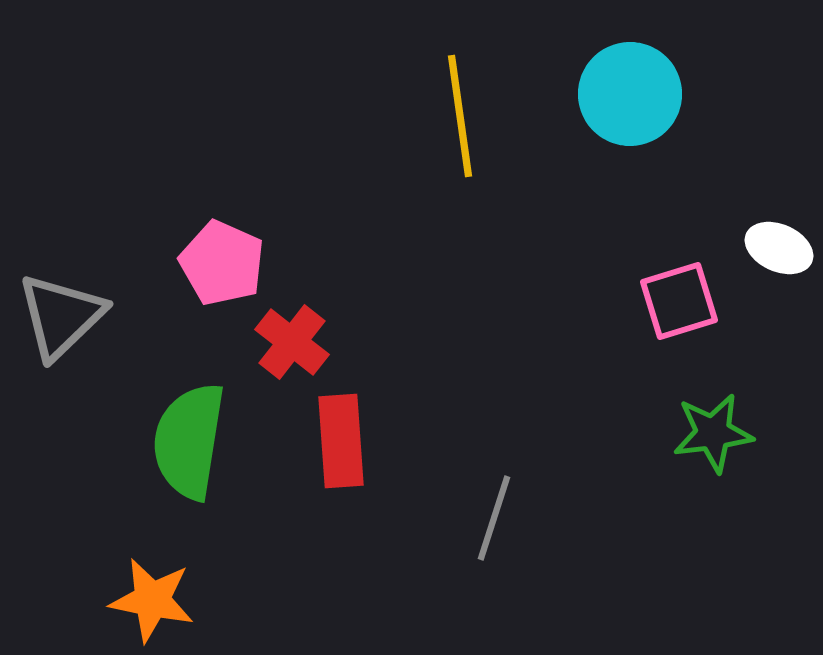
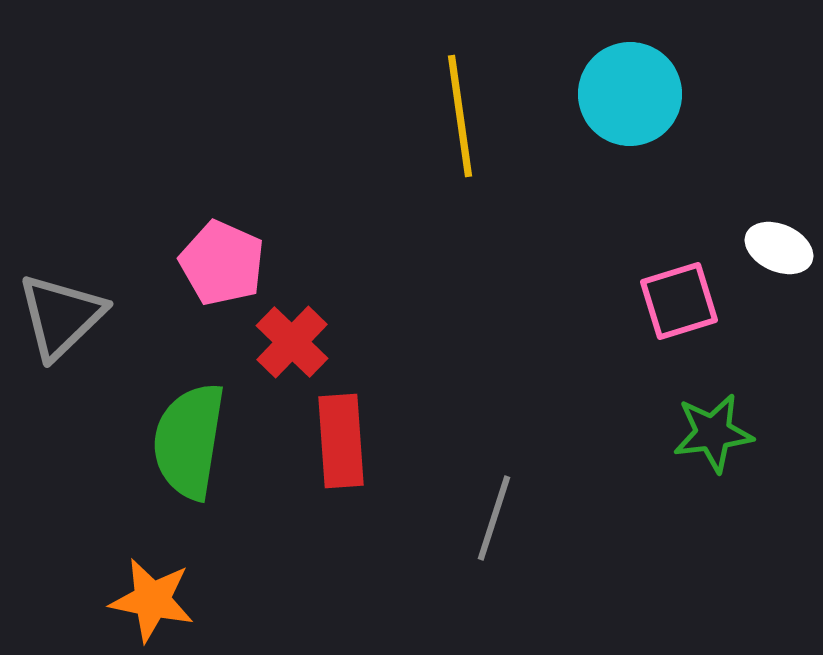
red cross: rotated 6 degrees clockwise
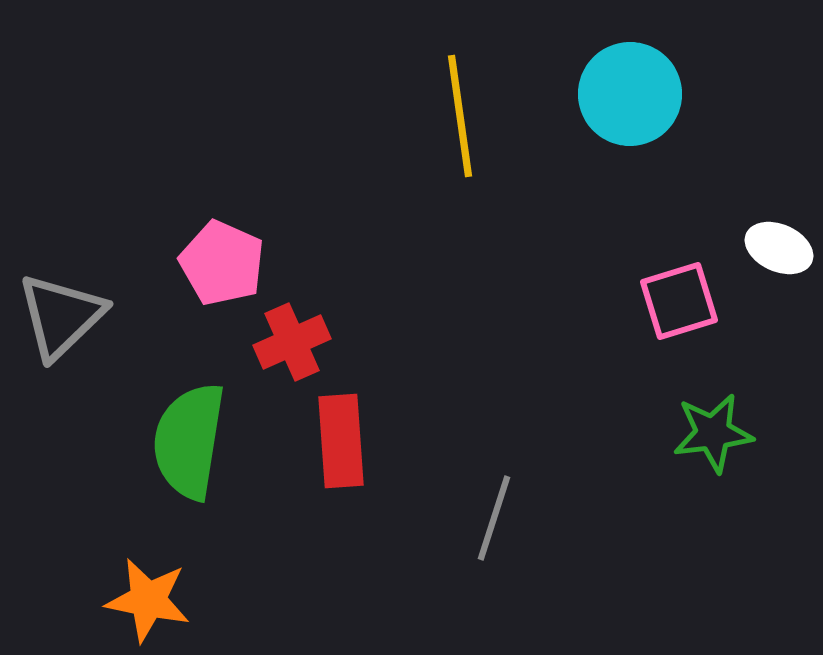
red cross: rotated 22 degrees clockwise
orange star: moved 4 px left
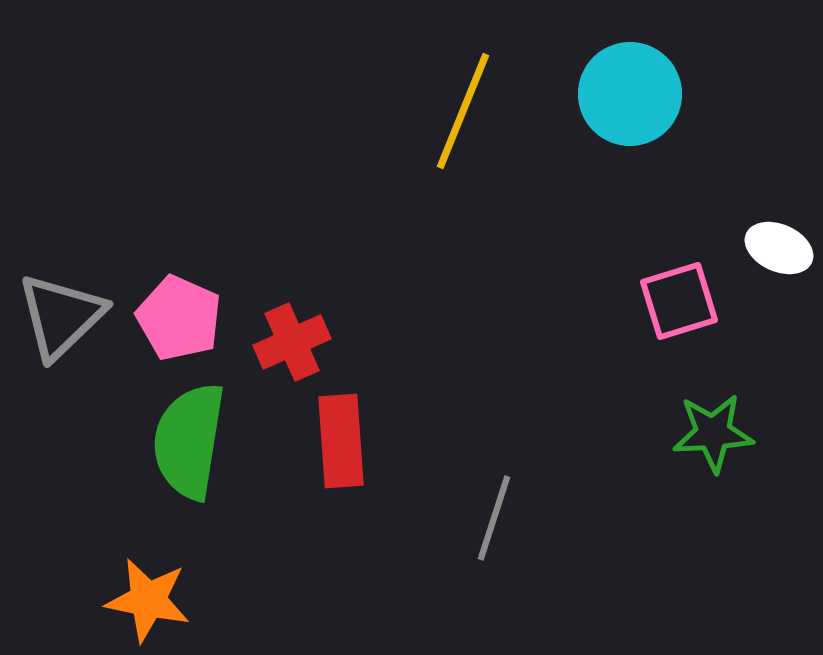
yellow line: moved 3 px right, 5 px up; rotated 30 degrees clockwise
pink pentagon: moved 43 px left, 55 px down
green star: rotated 4 degrees clockwise
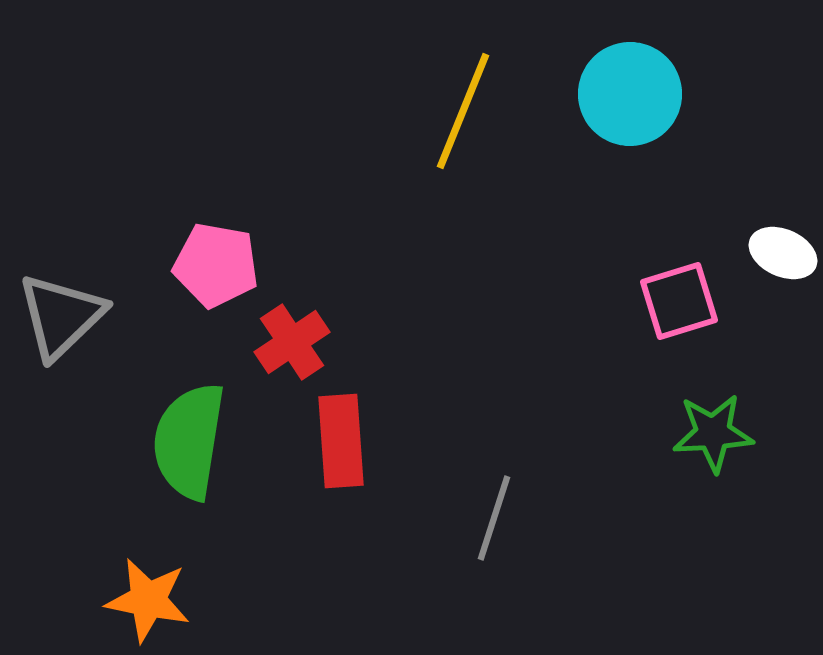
white ellipse: moved 4 px right, 5 px down
pink pentagon: moved 37 px right, 53 px up; rotated 14 degrees counterclockwise
red cross: rotated 10 degrees counterclockwise
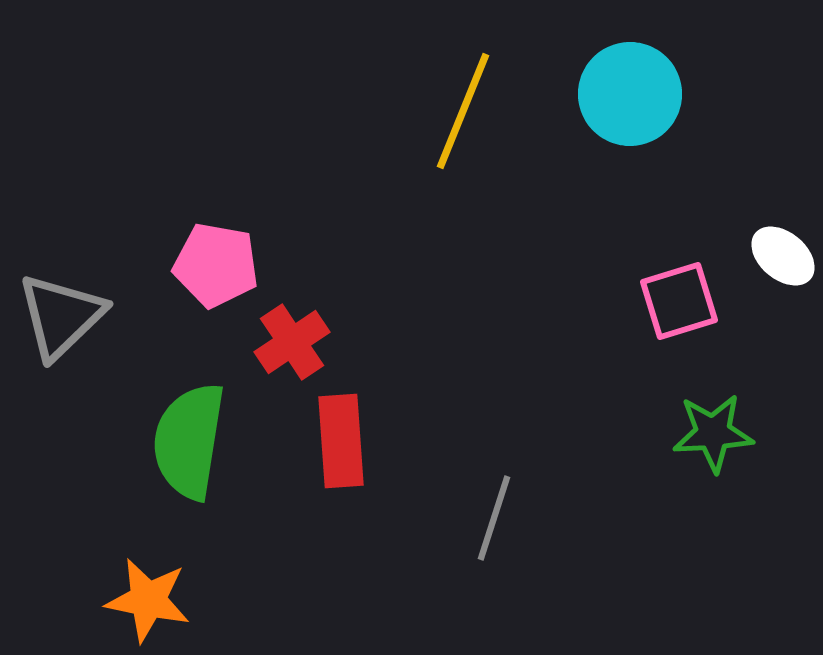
white ellipse: moved 3 px down; rotated 16 degrees clockwise
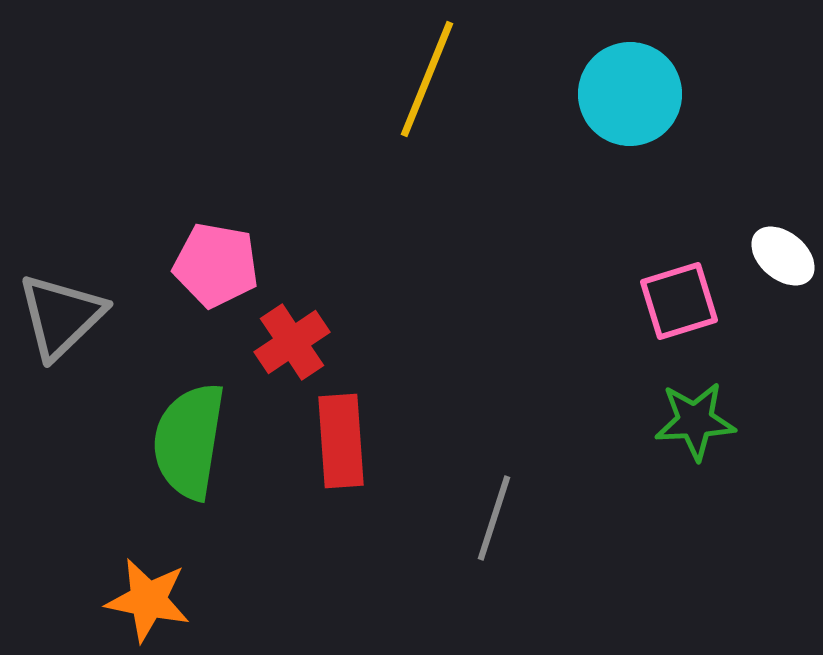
yellow line: moved 36 px left, 32 px up
green star: moved 18 px left, 12 px up
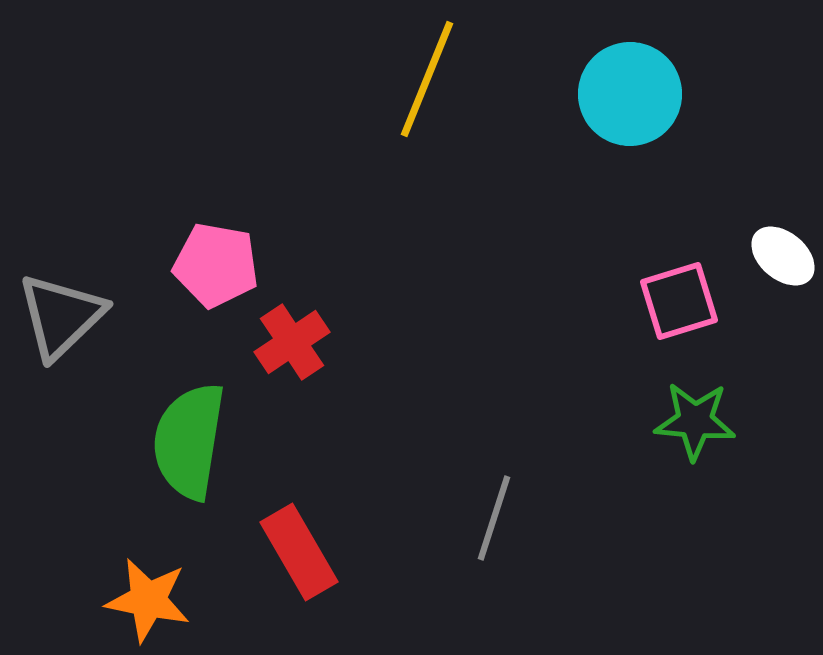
green star: rotated 8 degrees clockwise
red rectangle: moved 42 px left, 111 px down; rotated 26 degrees counterclockwise
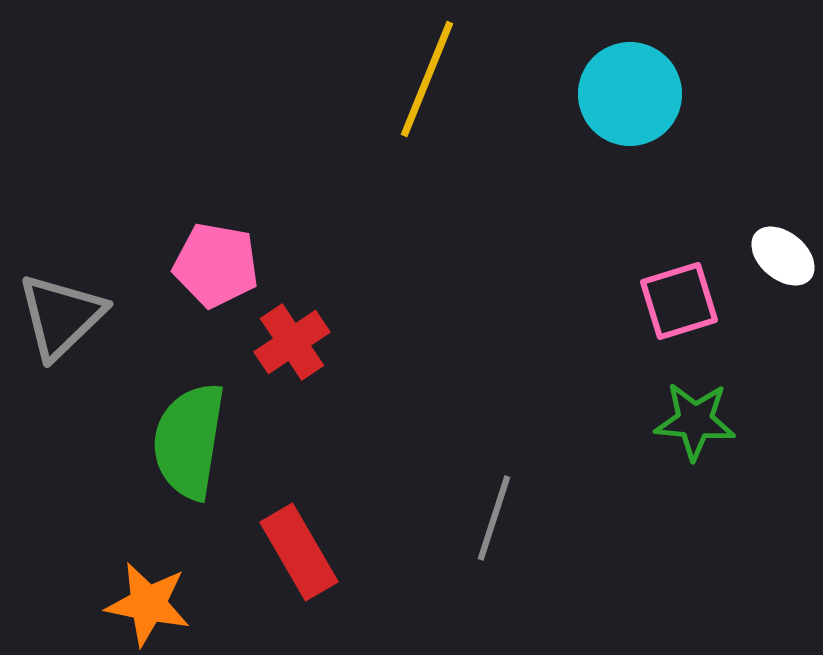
orange star: moved 4 px down
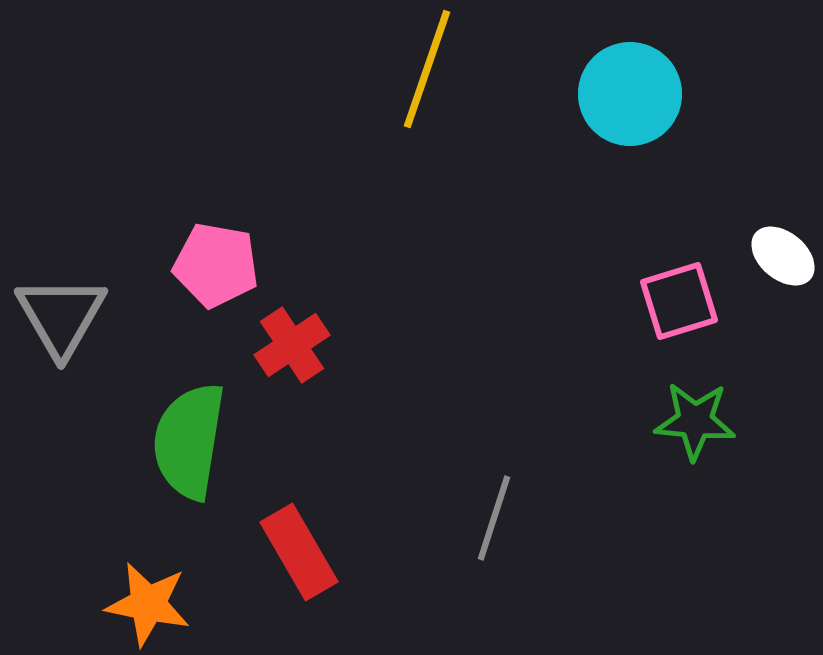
yellow line: moved 10 px up; rotated 3 degrees counterclockwise
gray triangle: rotated 16 degrees counterclockwise
red cross: moved 3 px down
